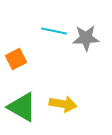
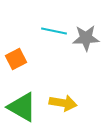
yellow arrow: moved 1 px up
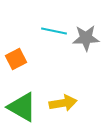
yellow arrow: rotated 20 degrees counterclockwise
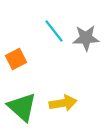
cyan line: rotated 40 degrees clockwise
green triangle: rotated 12 degrees clockwise
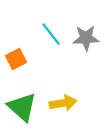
cyan line: moved 3 px left, 3 px down
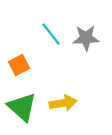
orange square: moved 3 px right, 6 px down
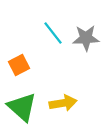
cyan line: moved 2 px right, 1 px up
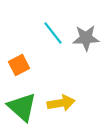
yellow arrow: moved 2 px left
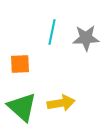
cyan line: moved 1 px left, 1 px up; rotated 50 degrees clockwise
orange square: moved 1 px right, 1 px up; rotated 25 degrees clockwise
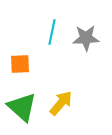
yellow arrow: rotated 40 degrees counterclockwise
